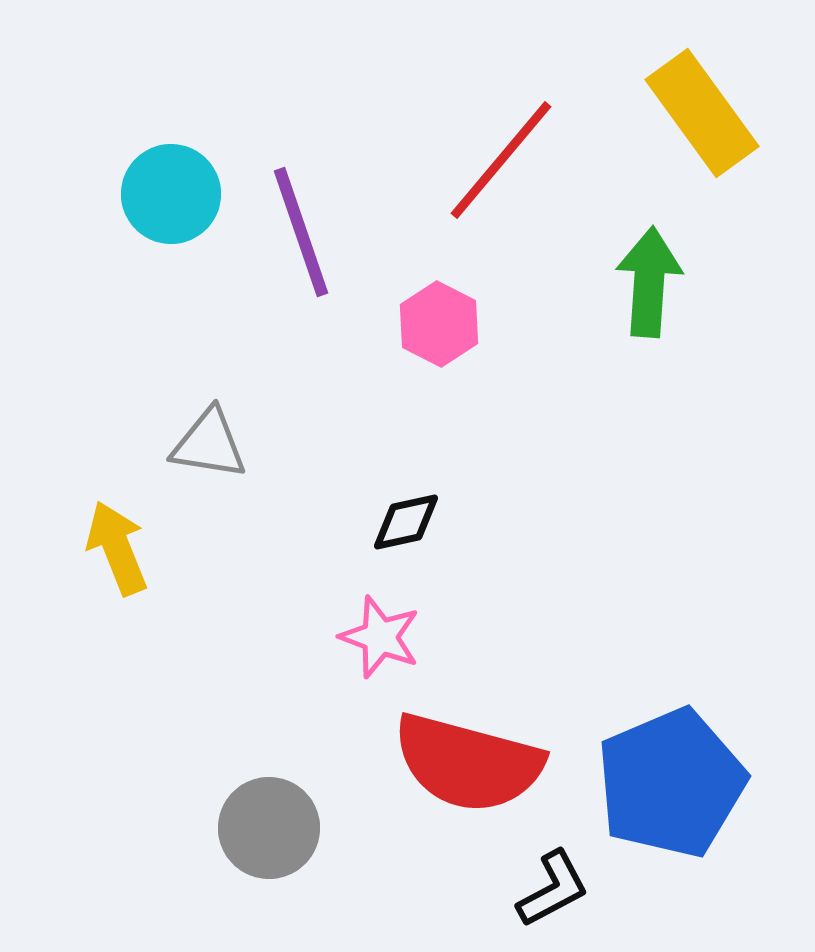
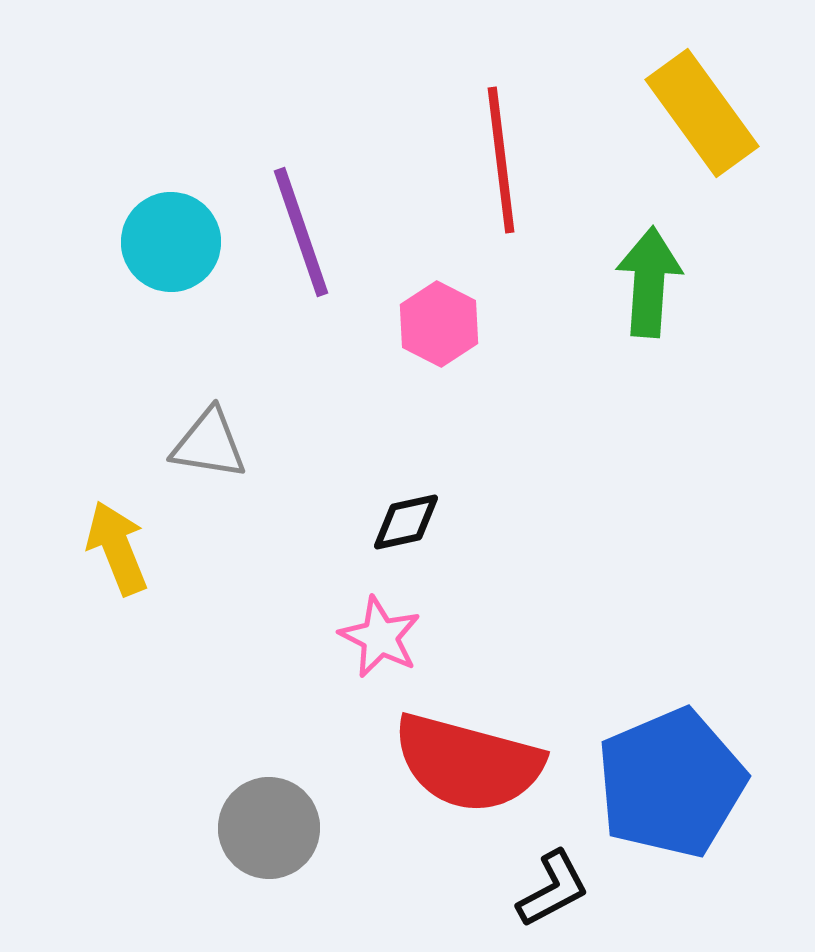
red line: rotated 47 degrees counterclockwise
cyan circle: moved 48 px down
pink star: rotated 6 degrees clockwise
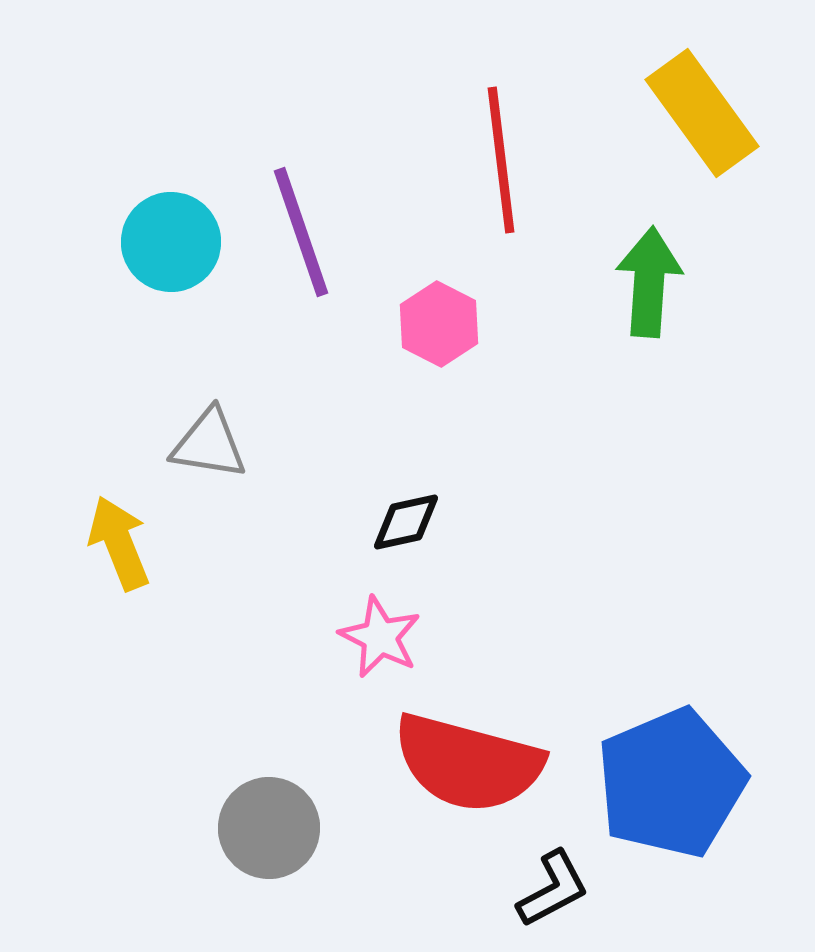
yellow arrow: moved 2 px right, 5 px up
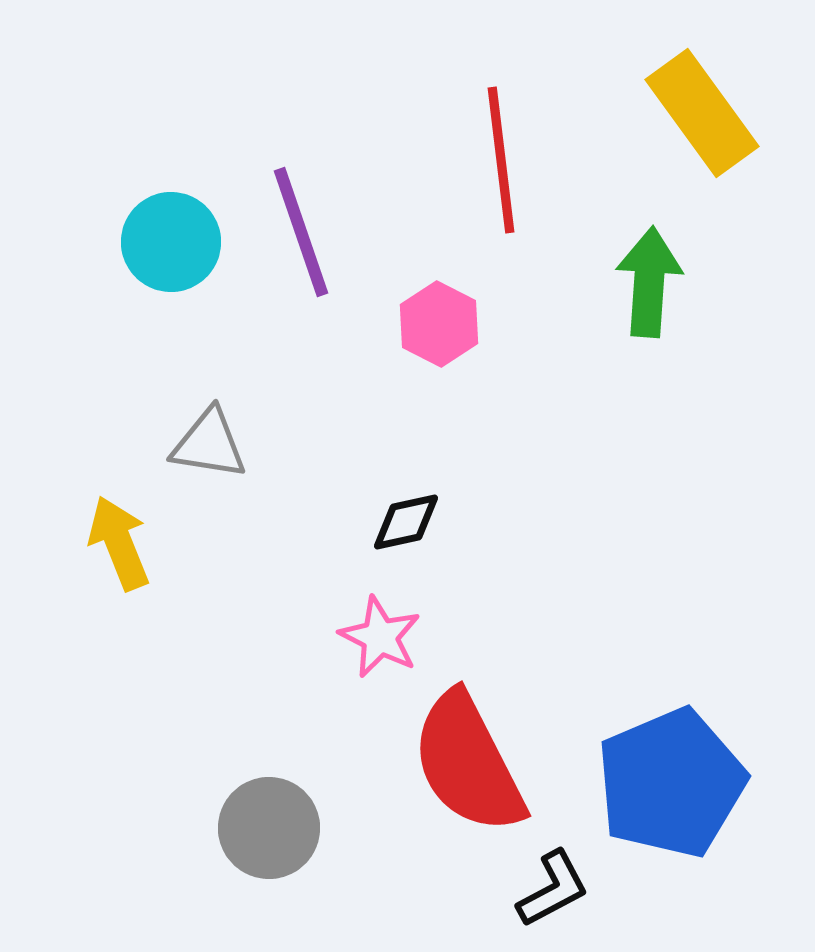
red semicircle: rotated 48 degrees clockwise
